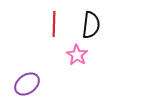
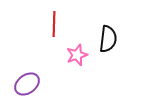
black semicircle: moved 17 px right, 14 px down
pink star: rotated 20 degrees clockwise
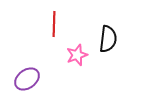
purple ellipse: moved 5 px up
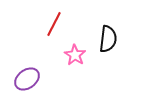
red line: rotated 25 degrees clockwise
pink star: moved 2 px left; rotated 20 degrees counterclockwise
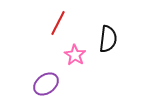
red line: moved 4 px right, 1 px up
purple ellipse: moved 19 px right, 5 px down
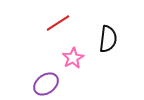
red line: rotated 30 degrees clockwise
pink star: moved 2 px left, 3 px down; rotated 10 degrees clockwise
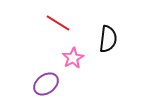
red line: rotated 65 degrees clockwise
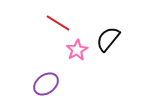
black semicircle: rotated 148 degrees counterclockwise
pink star: moved 4 px right, 8 px up
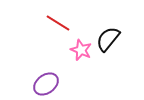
pink star: moved 4 px right; rotated 20 degrees counterclockwise
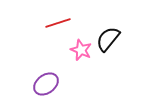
red line: rotated 50 degrees counterclockwise
